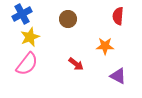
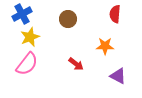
red semicircle: moved 3 px left, 2 px up
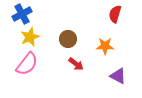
red semicircle: rotated 12 degrees clockwise
brown circle: moved 20 px down
